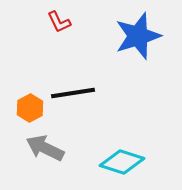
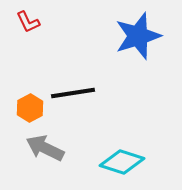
red L-shape: moved 31 px left
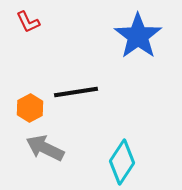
blue star: rotated 18 degrees counterclockwise
black line: moved 3 px right, 1 px up
cyan diamond: rotated 75 degrees counterclockwise
